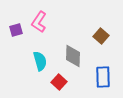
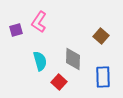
gray diamond: moved 3 px down
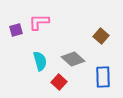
pink L-shape: rotated 55 degrees clockwise
gray diamond: rotated 50 degrees counterclockwise
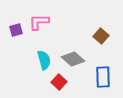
cyan semicircle: moved 4 px right, 1 px up
